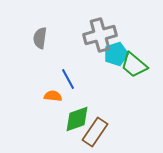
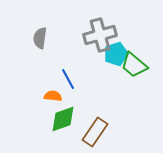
green diamond: moved 14 px left
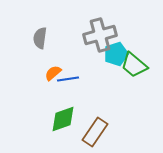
blue line: rotated 70 degrees counterclockwise
orange semicircle: moved 23 px up; rotated 48 degrees counterclockwise
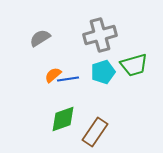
gray semicircle: rotated 50 degrees clockwise
cyan pentagon: moved 13 px left, 18 px down
green trapezoid: rotated 56 degrees counterclockwise
orange semicircle: moved 2 px down
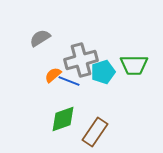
gray cross: moved 19 px left, 25 px down
green trapezoid: rotated 16 degrees clockwise
blue line: moved 1 px right, 2 px down; rotated 30 degrees clockwise
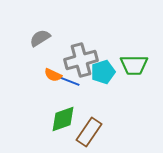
orange semicircle: rotated 114 degrees counterclockwise
brown rectangle: moved 6 px left
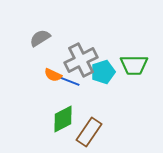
gray cross: rotated 12 degrees counterclockwise
green diamond: rotated 8 degrees counterclockwise
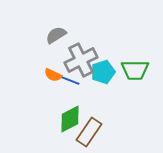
gray semicircle: moved 16 px right, 3 px up
green trapezoid: moved 1 px right, 5 px down
blue line: moved 1 px up
green diamond: moved 7 px right
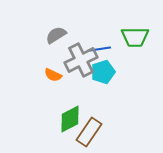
green trapezoid: moved 33 px up
blue line: moved 31 px right, 31 px up; rotated 30 degrees counterclockwise
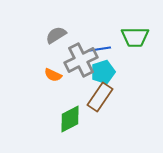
brown rectangle: moved 11 px right, 35 px up
